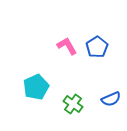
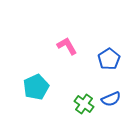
blue pentagon: moved 12 px right, 12 px down
green cross: moved 11 px right
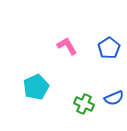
blue pentagon: moved 11 px up
blue semicircle: moved 3 px right, 1 px up
green cross: rotated 12 degrees counterclockwise
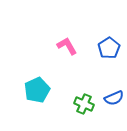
cyan pentagon: moved 1 px right, 3 px down
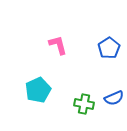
pink L-shape: moved 9 px left, 1 px up; rotated 15 degrees clockwise
cyan pentagon: moved 1 px right
green cross: rotated 12 degrees counterclockwise
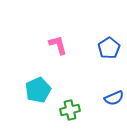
green cross: moved 14 px left, 6 px down; rotated 24 degrees counterclockwise
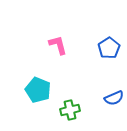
cyan pentagon: rotated 25 degrees counterclockwise
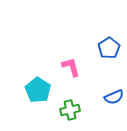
pink L-shape: moved 13 px right, 22 px down
cyan pentagon: rotated 10 degrees clockwise
blue semicircle: moved 1 px up
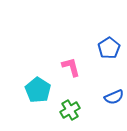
green cross: rotated 18 degrees counterclockwise
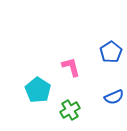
blue pentagon: moved 2 px right, 4 px down
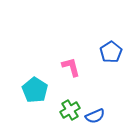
cyan pentagon: moved 3 px left
blue semicircle: moved 19 px left, 19 px down
